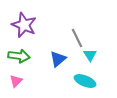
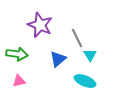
purple star: moved 16 px right
green arrow: moved 2 px left, 2 px up
pink triangle: moved 3 px right; rotated 32 degrees clockwise
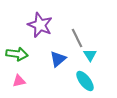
cyan ellipse: rotated 30 degrees clockwise
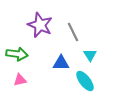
gray line: moved 4 px left, 6 px up
blue triangle: moved 3 px right, 4 px down; rotated 42 degrees clockwise
pink triangle: moved 1 px right, 1 px up
